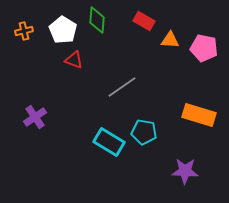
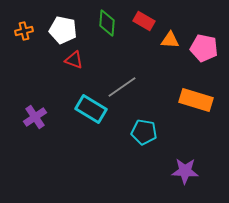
green diamond: moved 10 px right, 3 px down
white pentagon: rotated 20 degrees counterclockwise
orange rectangle: moved 3 px left, 15 px up
cyan rectangle: moved 18 px left, 33 px up
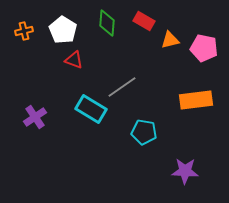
white pentagon: rotated 20 degrees clockwise
orange triangle: rotated 18 degrees counterclockwise
orange rectangle: rotated 24 degrees counterclockwise
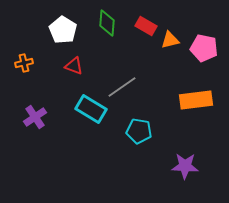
red rectangle: moved 2 px right, 5 px down
orange cross: moved 32 px down
red triangle: moved 6 px down
cyan pentagon: moved 5 px left, 1 px up
purple star: moved 5 px up
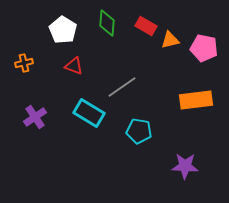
cyan rectangle: moved 2 px left, 4 px down
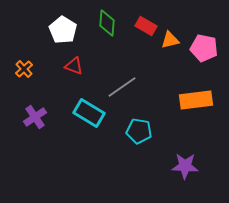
orange cross: moved 6 px down; rotated 30 degrees counterclockwise
